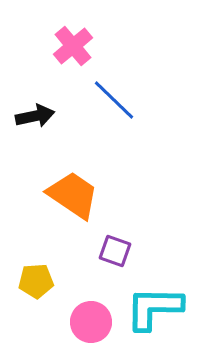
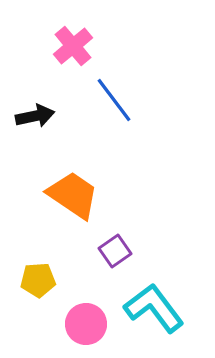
blue line: rotated 9 degrees clockwise
purple square: rotated 36 degrees clockwise
yellow pentagon: moved 2 px right, 1 px up
cyan L-shape: rotated 52 degrees clockwise
pink circle: moved 5 px left, 2 px down
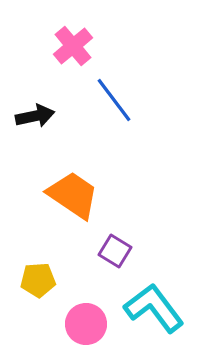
purple square: rotated 24 degrees counterclockwise
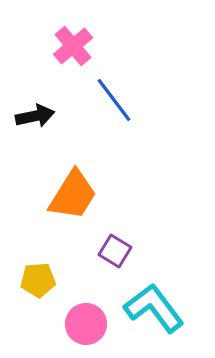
orange trapezoid: rotated 88 degrees clockwise
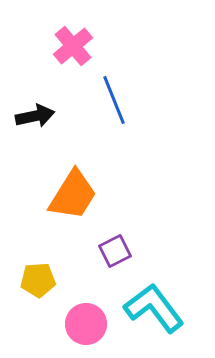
blue line: rotated 15 degrees clockwise
purple square: rotated 32 degrees clockwise
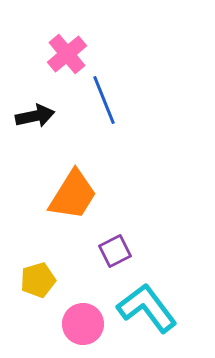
pink cross: moved 6 px left, 8 px down
blue line: moved 10 px left
yellow pentagon: rotated 12 degrees counterclockwise
cyan L-shape: moved 7 px left
pink circle: moved 3 px left
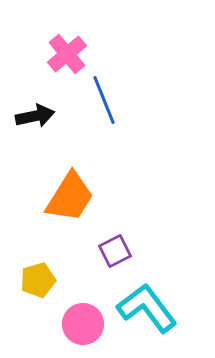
orange trapezoid: moved 3 px left, 2 px down
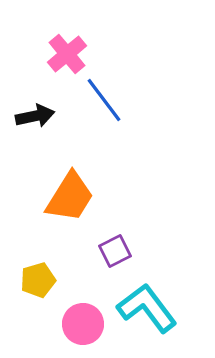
blue line: rotated 15 degrees counterclockwise
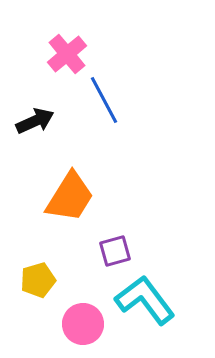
blue line: rotated 9 degrees clockwise
black arrow: moved 5 px down; rotated 12 degrees counterclockwise
purple square: rotated 12 degrees clockwise
cyan L-shape: moved 2 px left, 8 px up
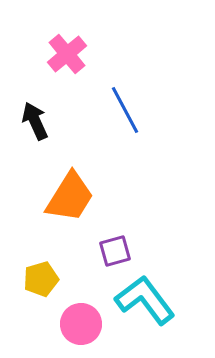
blue line: moved 21 px right, 10 px down
black arrow: rotated 90 degrees counterclockwise
yellow pentagon: moved 3 px right, 1 px up
pink circle: moved 2 px left
